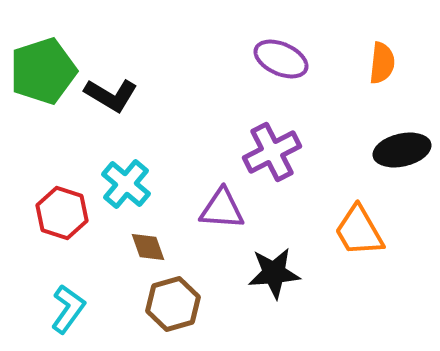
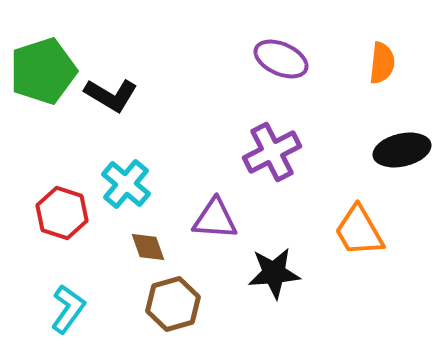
purple triangle: moved 7 px left, 10 px down
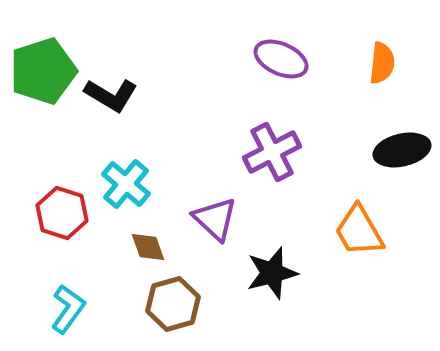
purple triangle: rotated 39 degrees clockwise
black star: moved 2 px left; rotated 10 degrees counterclockwise
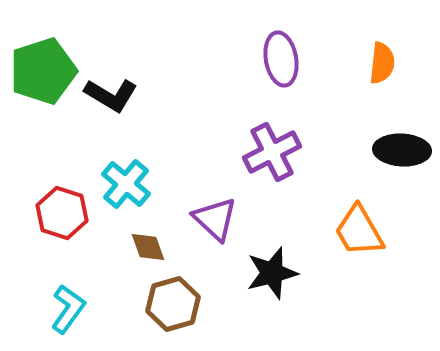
purple ellipse: rotated 56 degrees clockwise
black ellipse: rotated 16 degrees clockwise
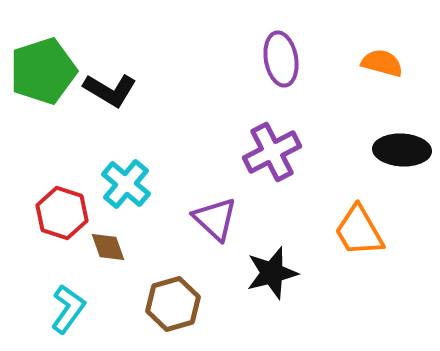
orange semicircle: rotated 81 degrees counterclockwise
black L-shape: moved 1 px left, 5 px up
brown diamond: moved 40 px left
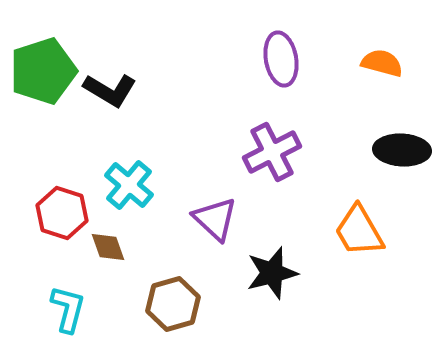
cyan cross: moved 3 px right, 1 px down
cyan L-shape: rotated 21 degrees counterclockwise
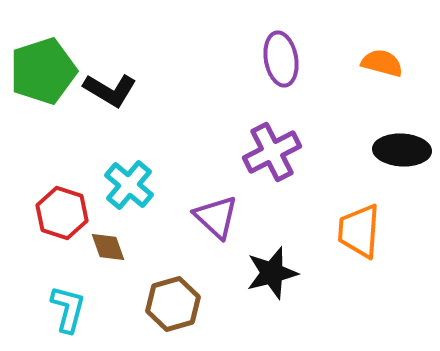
purple triangle: moved 1 px right, 2 px up
orange trapezoid: rotated 34 degrees clockwise
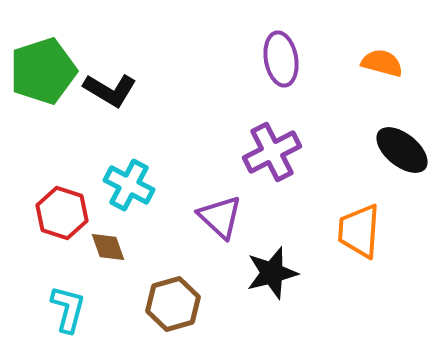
black ellipse: rotated 36 degrees clockwise
cyan cross: rotated 12 degrees counterclockwise
purple triangle: moved 4 px right
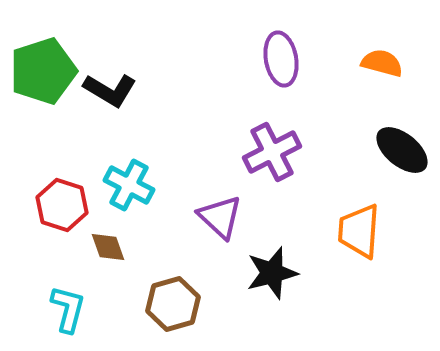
red hexagon: moved 8 px up
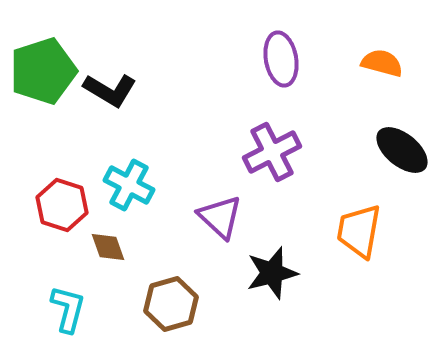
orange trapezoid: rotated 6 degrees clockwise
brown hexagon: moved 2 px left
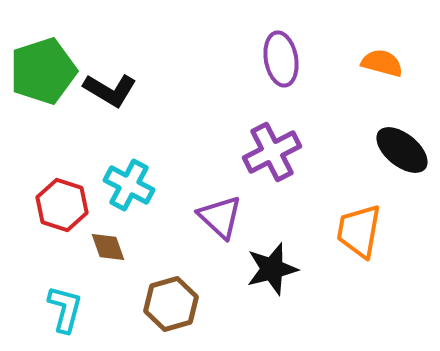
black star: moved 4 px up
cyan L-shape: moved 3 px left
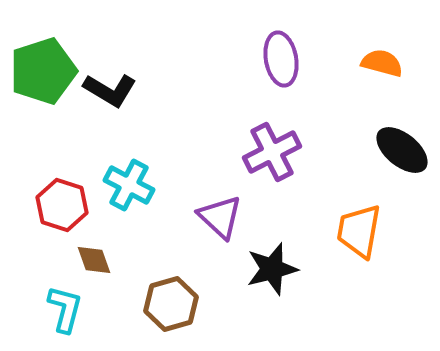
brown diamond: moved 14 px left, 13 px down
